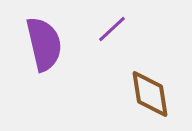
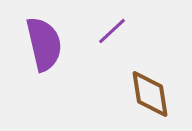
purple line: moved 2 px down
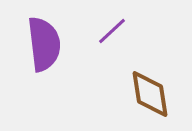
purple semicircle: rotated 6 degrees clockwise
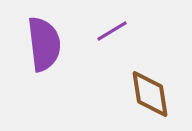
purple line: rotated 12 degrees clockwise
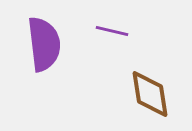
purple line: rotated 44 degrees clockwise
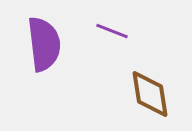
purple line: rotated 8 degrees clockwise
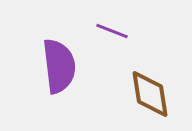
purple semicircle: moved 15 px right, 22 px down
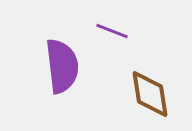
purple semicircle: moved 3 px right
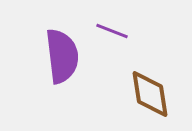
purple semicircle: moved 10 px up
